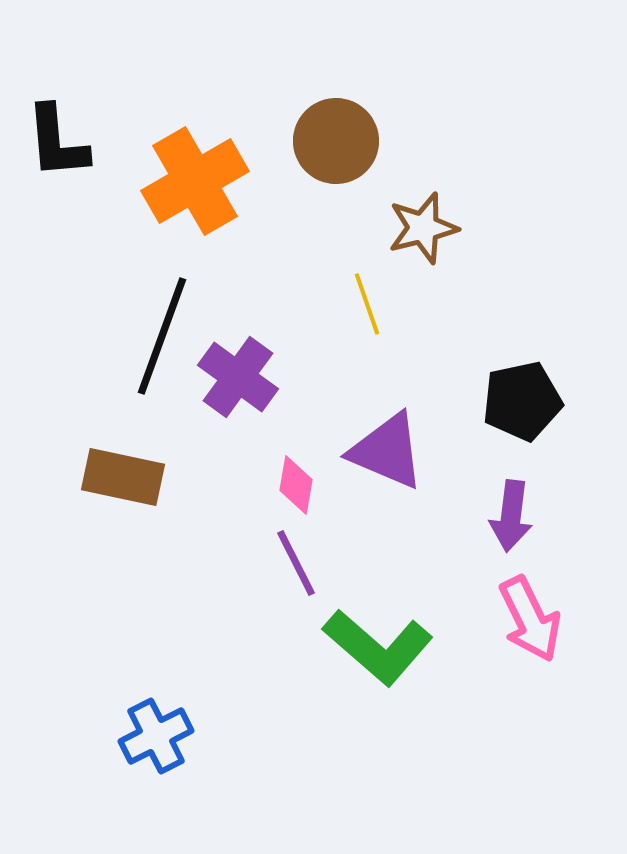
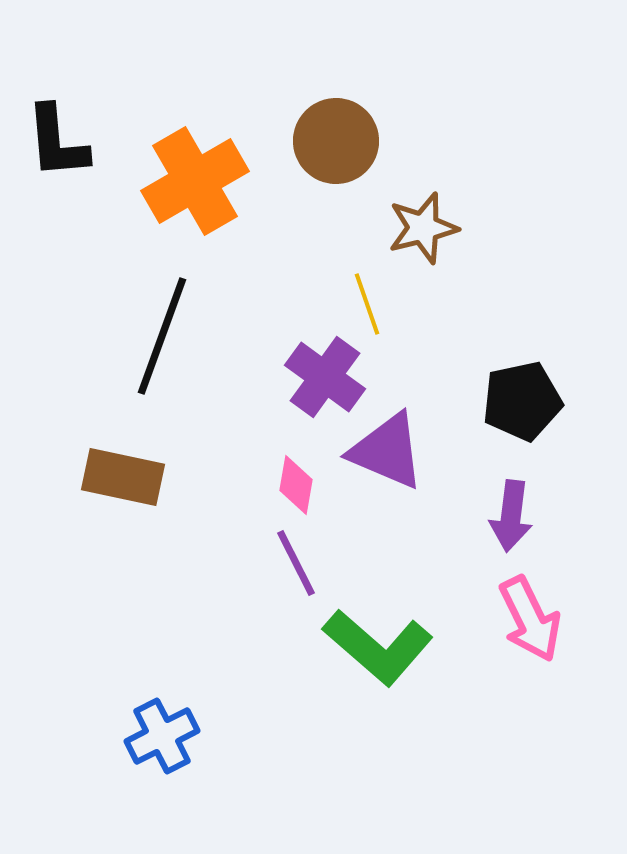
purple cross: moved 87 px right
blue cross: moved 6 px right
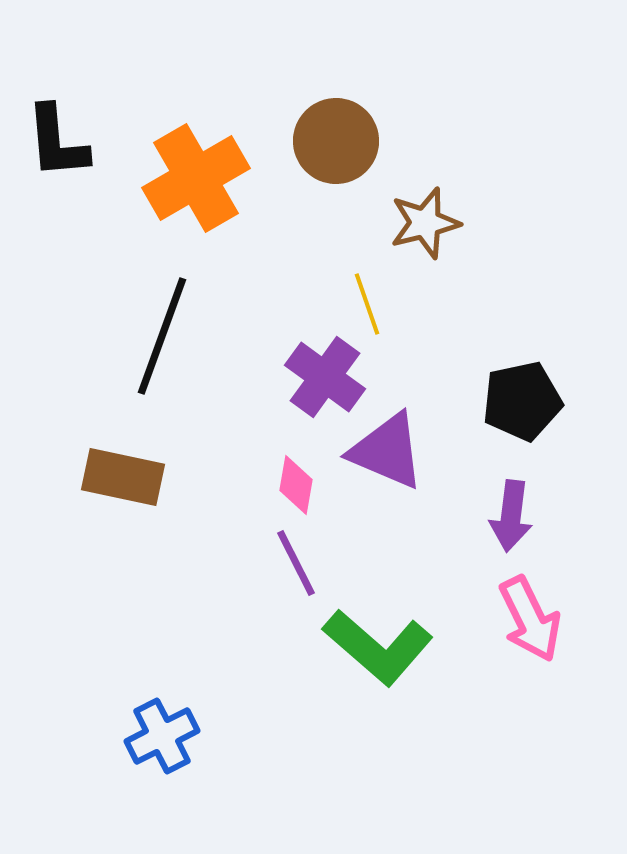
orange cross: moved 1 px right, 3 px up
brown star: moved 2 px right, 5 px up
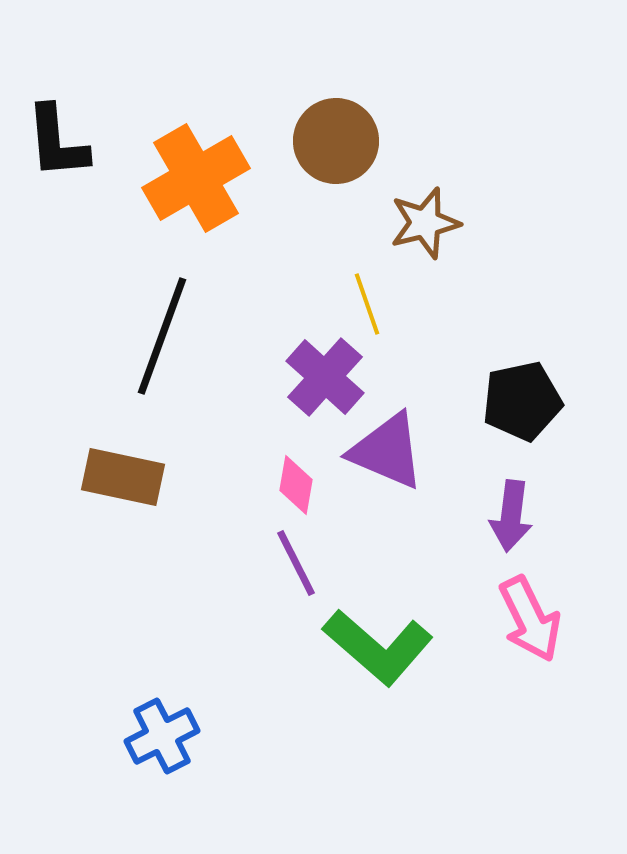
purple cross: rotated 6 degrees clockwise
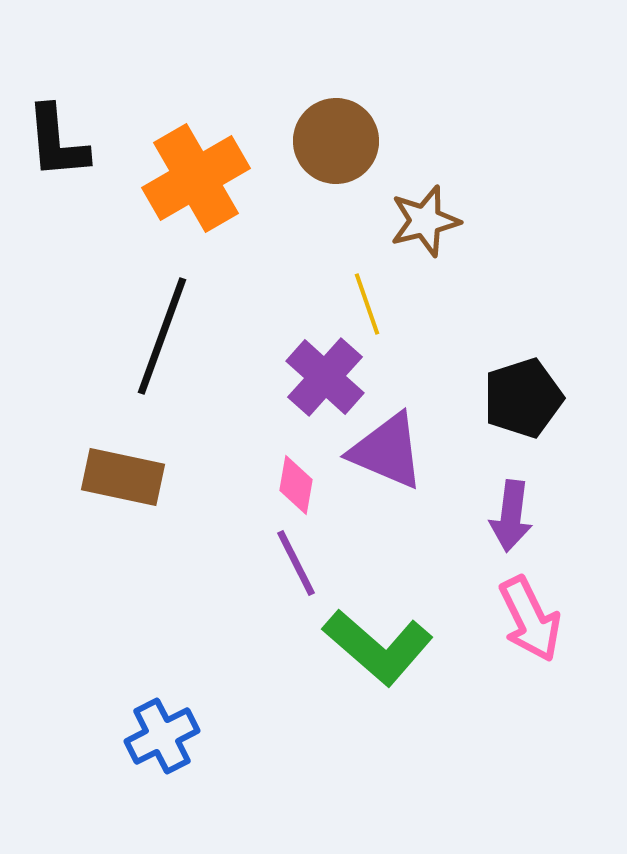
brown star: moved 2 px up
black pentagon: moved 1 px right, 3 px up; rotated 6 degrees counterclockwise
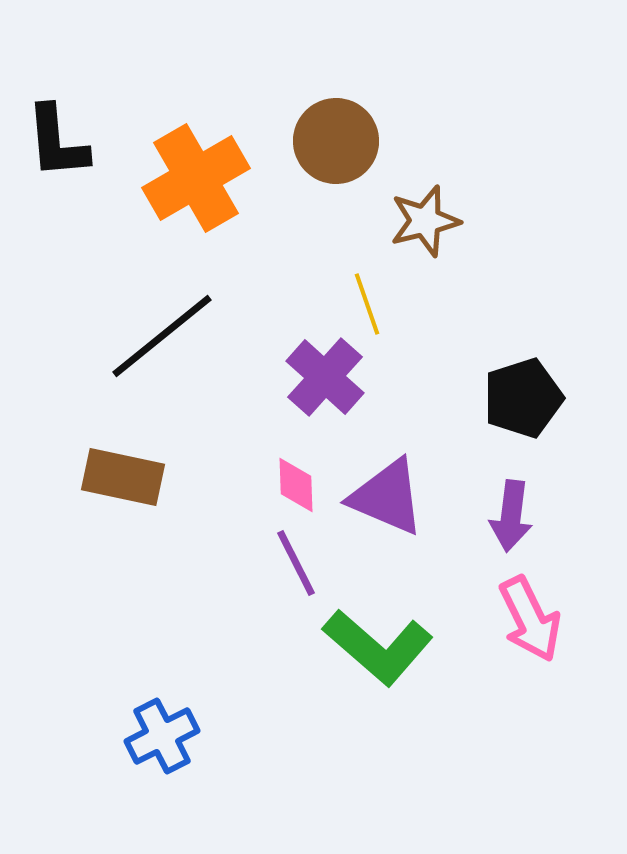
black line: rotated 31 degrees clockwise
purple triangle: moved 46 px down
pink diamond: rotated 12 degrees counterclockwise
